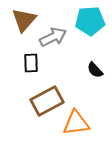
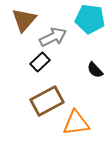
cyan pentagon: moved 2 px up; rotated 12 degrees clockwise
black rectangle: moved 9 px right, 1 px up; rotated 48 degrees clockwise
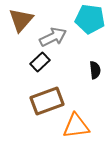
brown triangle: moved 3 px left
black semicircle: rotated 144 degrees counterclockwise
brown rectangle: rotated 8 degrees clockwise
orange triangle: moved 3 px down
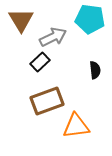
brown triangle: rotated 12 degrees counterclockwise
